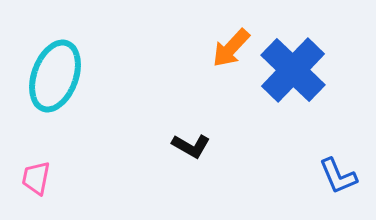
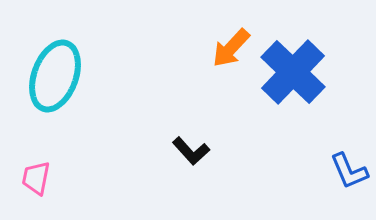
blue cross: moved 2 px down
black L-shape: moved 5 px down; rotated 18 degrees clockwise
blue L-shape: moved 11 px right, 5 px up
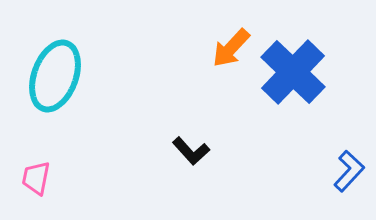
blue L-shape: rotated 114 degrees counterclockwise
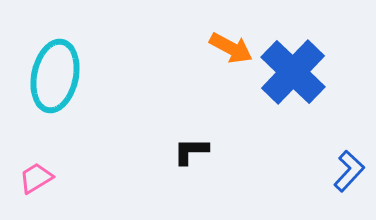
orange arrow: rotated 105 degrees counterclockwise
cyan ellipse: rotated 8 degrees counterclockwise
black L-shape: rotated 132 degrees clockwise
pink trapezoid: rotated 48 degrees clockwise
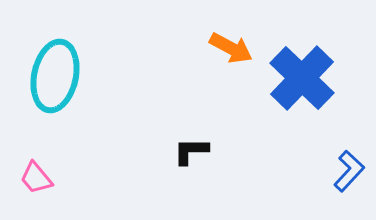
blue cross: moved 9 px right, 6 px down
pink trapezoid: rotated 99 degrees counterclockwise
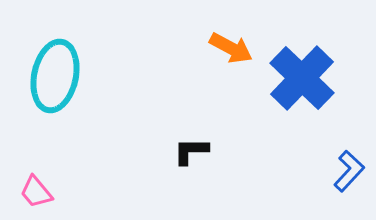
pink trapezoid: moved 14 px down
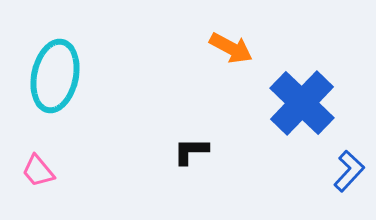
blue cross: moved 25 px down
pink trapezoid: moved 2 px right, 21 px up
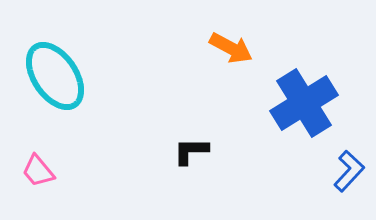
cyan ellipse: rotated 46 degrees counterclockwise
blue cross: moved 2 px right; rotated 14 degrees clockwise
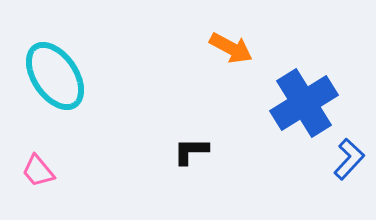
blue L-shape: moved 12 px up
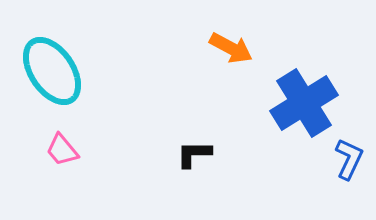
cyan ellipse: moved 3 px left, 5 px up
black L-shape: moved 3 px right, 3 px down
blue L-shape: rotated 18 degrees counterclockwise
pink trapezoid: moved 24 px right, 21 px up
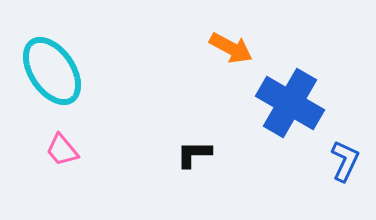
blue cross: moved 14 px left; rotated 28 degrees counterclockwise
blue L-shape: moved 4 px left, 2 px down
